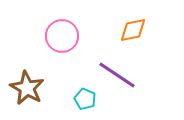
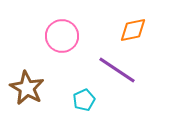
purple line: moved 5 px up
cyan pentagon: moved 1 px left, 1 px down; rotated 25 degrees clockwise
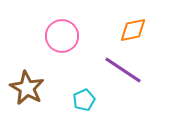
purple line: moved 6 px right
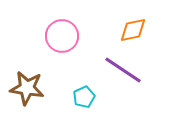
brown star: rotated 20 degrees counterclockwise
cyan pentagon: moved 3 px up
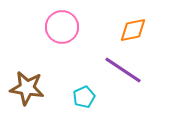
pink circle: moved 9 px up
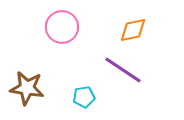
cyan pentagon: rotated 15 degrees clockwise
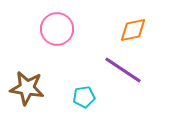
pink circle: moved 5 px left, 2 px down
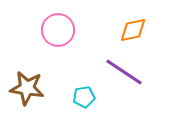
pink circle: moved 1 px right, 1 px down
purple line: moved 1 px right, 2 px down
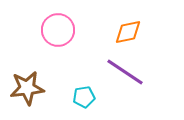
orange diamond: moved 5 px left, 2 px down
purple line: moved 1 px right
brown star: rotated 16 degrees counterclockwise
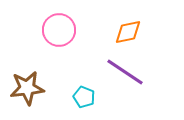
pink circle: moved 1 px right
cyan pentagon: rotated 30 degrees clockwise
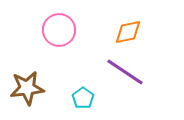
cyan pentagon: moved 1 px left, 1 px down; rotated 15 degrees clockwise
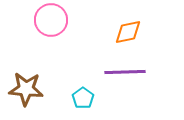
pink circle: moved 8 px left, 10 px up
purple line: rotated 36 degrees counterclockwise
brown star: moved 1 px left, 1 px down; rotated 12 degrees clockwise
